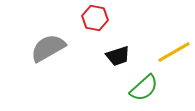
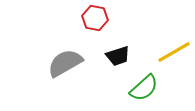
gray semicircle: moved 17 px right, 15 px down
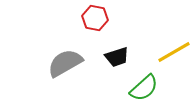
black trapezoid: moved 1 px left, 1 px down
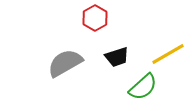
red hexagon: rotated 20 degrees clockwise
yellow line: moved 6 px left, 2 px down
green semicircle: moved 1 px left, 1 px up
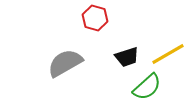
red hexagon: rotated 15 degrees counterclockwise
black trapezoid: moved 10 px right
green semicircle: moved 4 px right
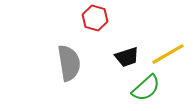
gray semicircle: moved 4 px right; rotated 111 degrees clockwise
green semicircle: moved 1 px left, 1 px down
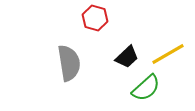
black trapezoid: rotated 25 degrees counterclockwise
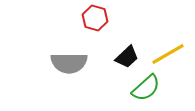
gray semicircle: rotated 99 degrees clockwise
